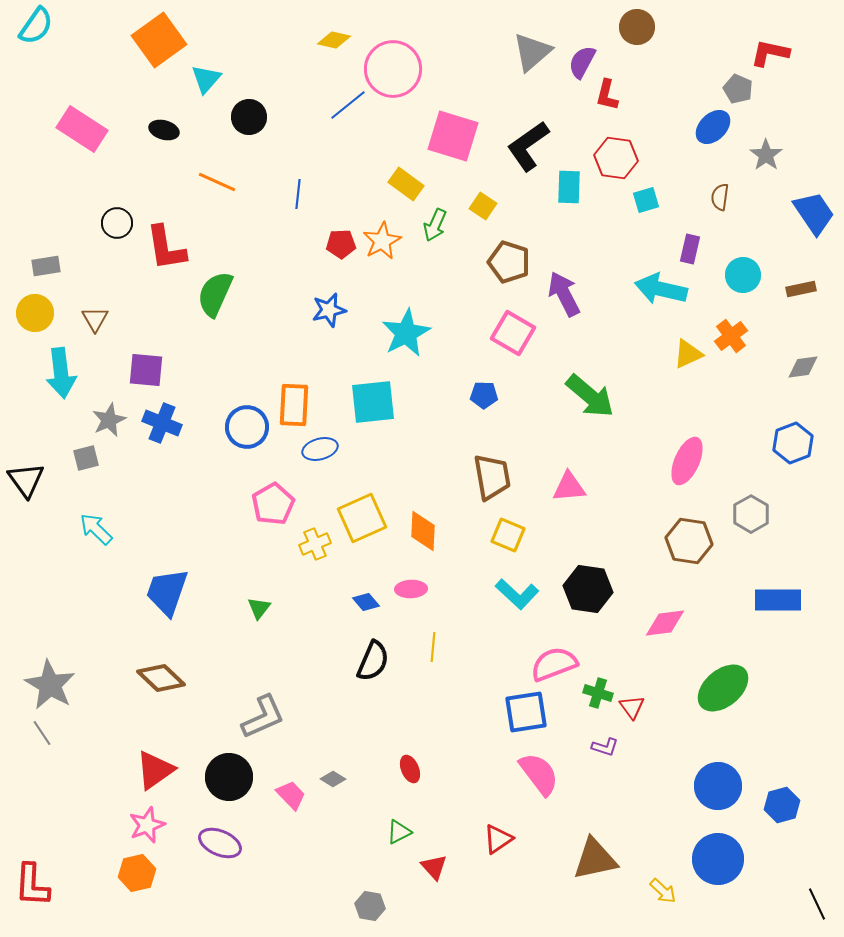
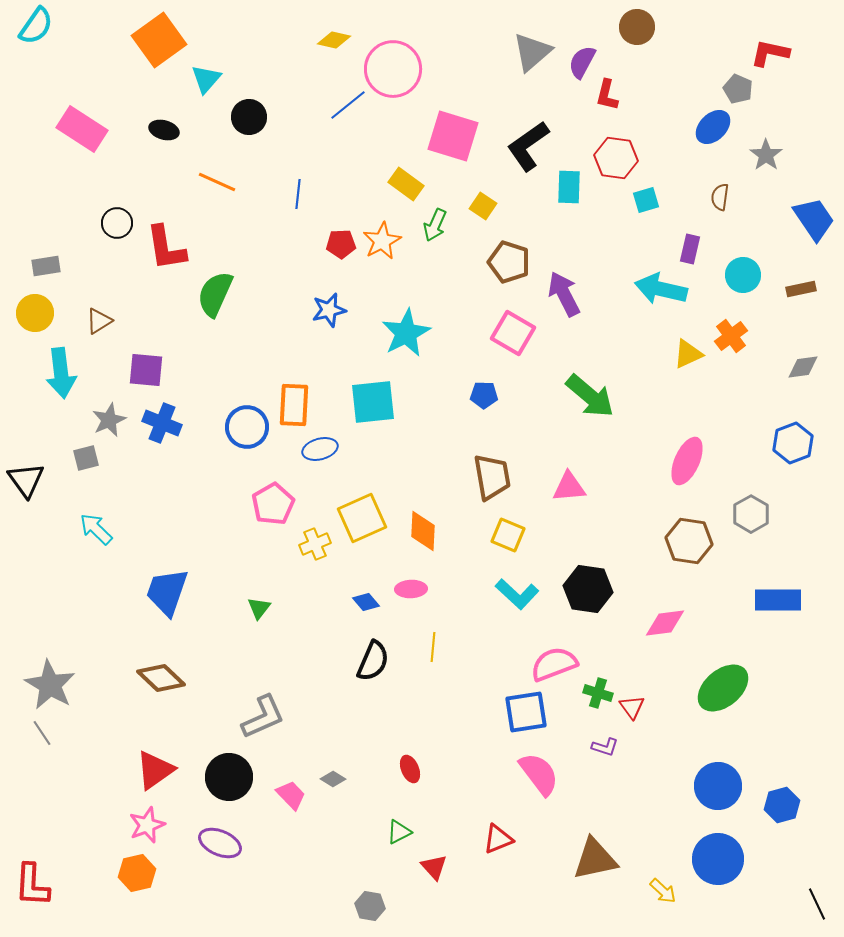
blue trapezoid at (814, 213): moved 6 px down
brown triangle at (95, 319): moved 4 px right, 2 px down; rotated 28 degrees clockwise
red triangle at (498, 839): rotated 12 degrees clockwise
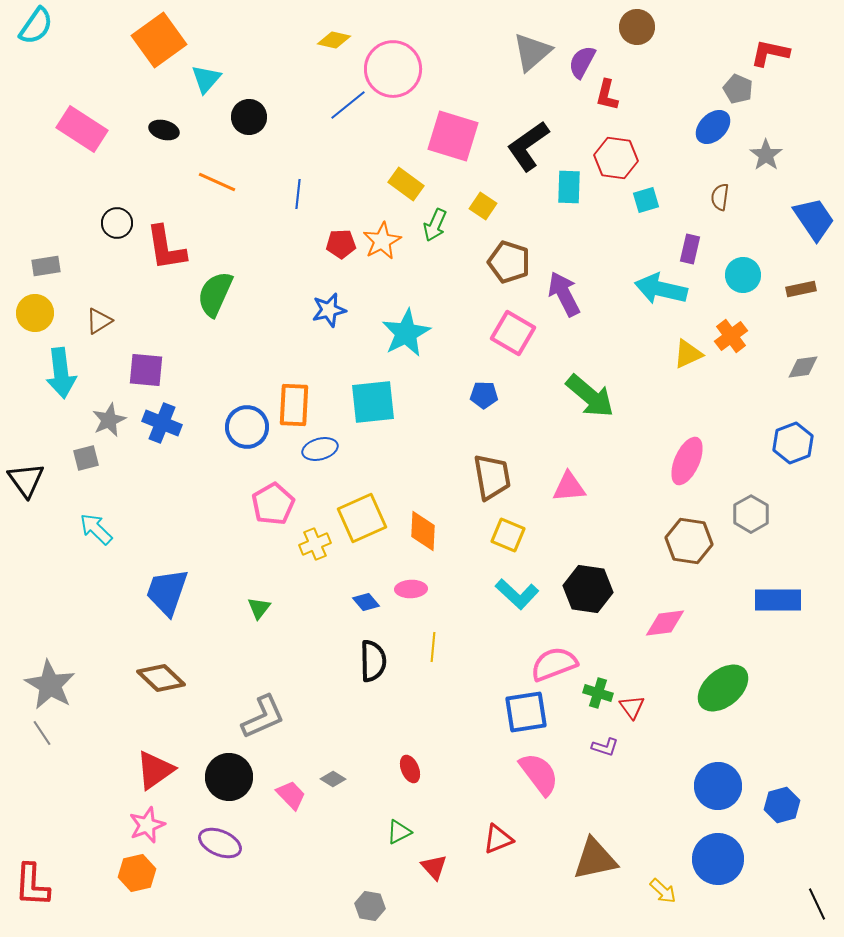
black semicircle at (373, 661): rotated 24 degrees counterclockwise
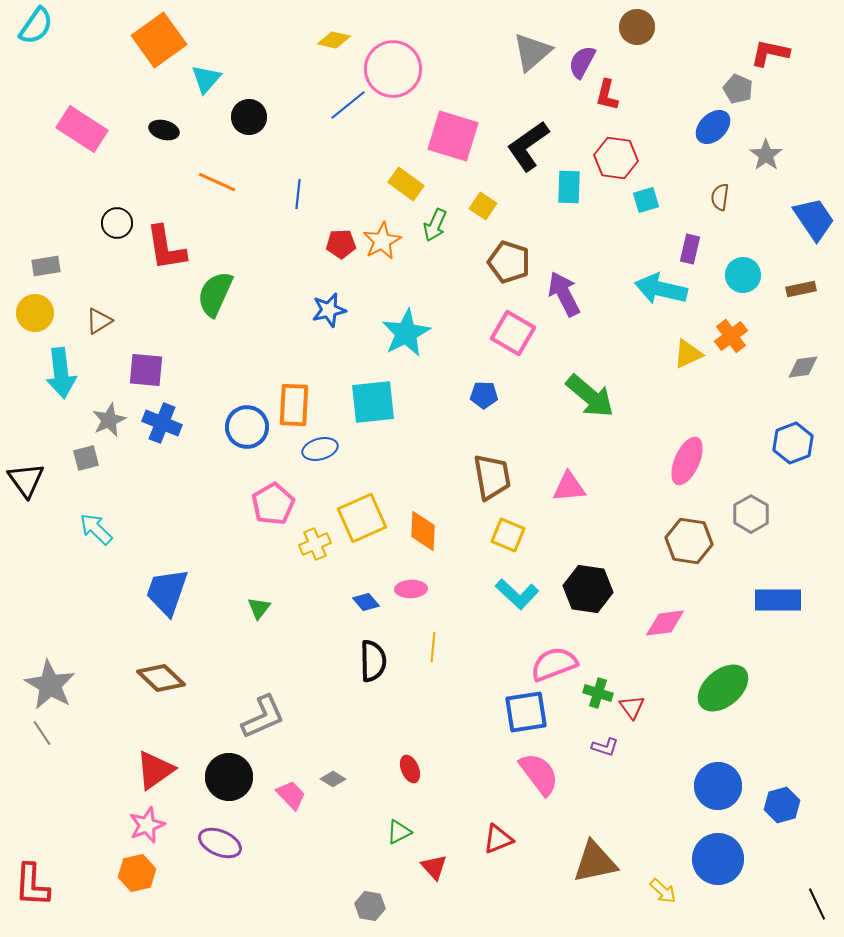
brown triangle at (595, 859): moved 3 px down
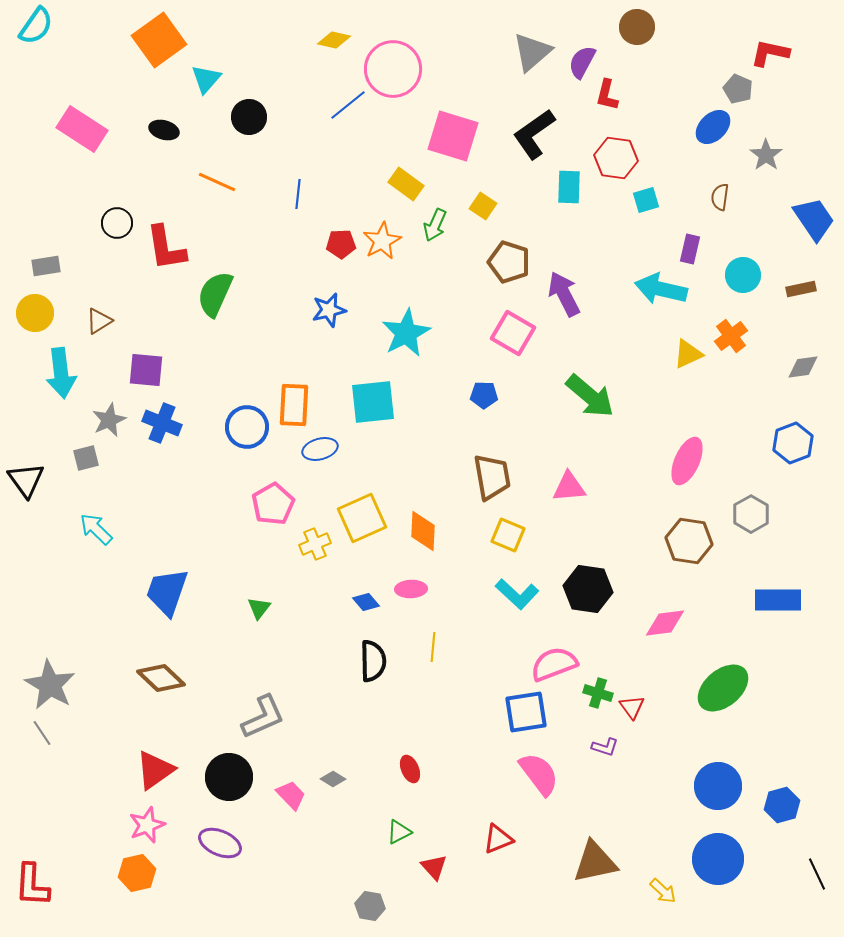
black L-shape at (528, 146): moved 6 px right, 12 px up
black line at (817, 904): moved 30 px up
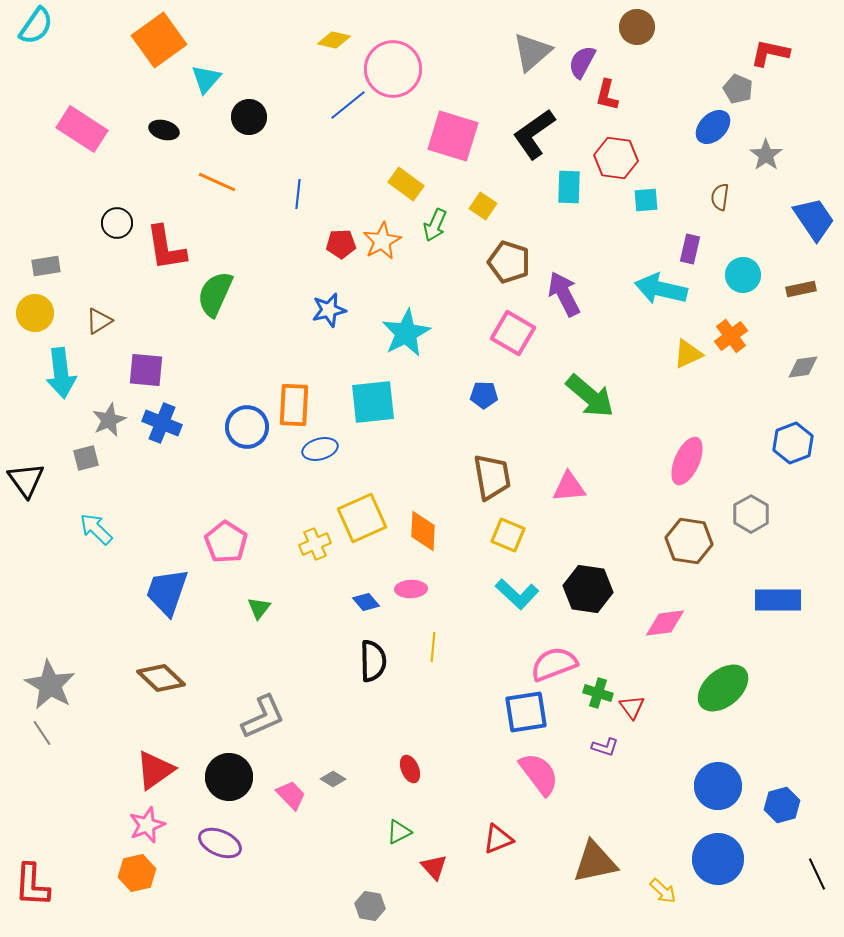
cyan square at (646, 200): rotated 12 degrees clockwise
pink pentagon at (273, 504): moved 47 px left, 38 px down; rotated 9 degrees counterclockwise
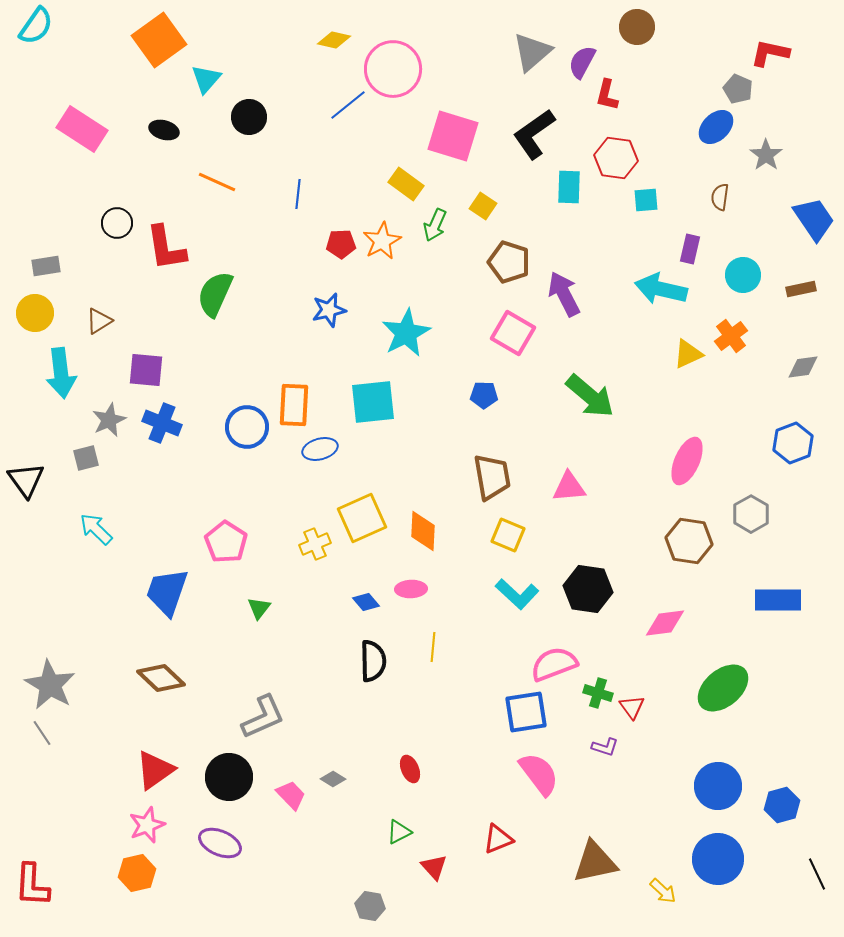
blue ellipse at (713, 127): moved 3 px right
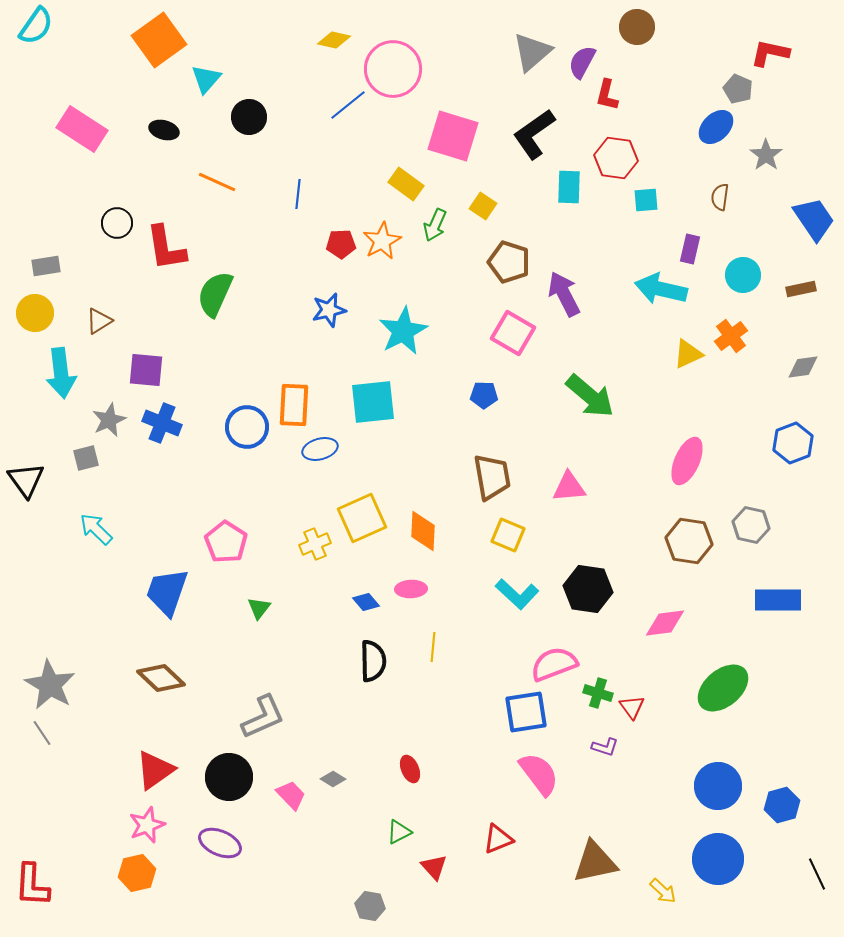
cyan star at (406, 333): moved 3 px left, 2 px up
gray hexagon at (751, 514): moved 11 px down; rotated 18 degrees counterclockwise
